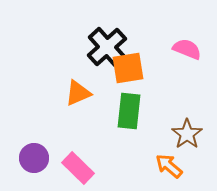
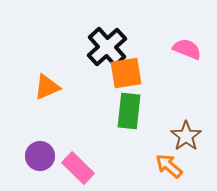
orange square: moved 2 px left, 5 px down
orange triangle: moved 31 px left, 6 px up
brown star: moved 1 px left, 2 px down
purple circle: moved 6 px right, 2 px up
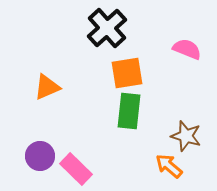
black cross: moved 19 px up
orange square: moved 1 px right
brown star: rotated 20 degrees counterclockwise
pink rectangle: moved 2 px left, 1 px down
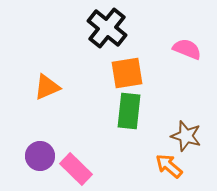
black cross: rotated 9 degrees counterclockwise
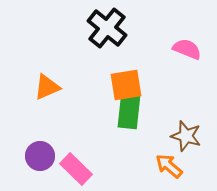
orange square: moved 1 px left, 12 px down
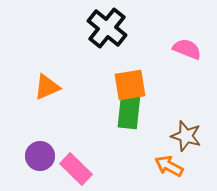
orange square: moved 4 px right
orange arrow: rotated 12 degrees counterclockwise
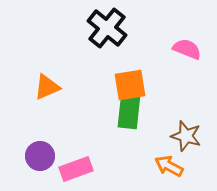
pink rectangle: rotated 64 degrees counterclockwise
